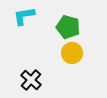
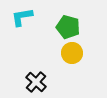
cyan L-shape: moved 2 px left, 1 px down
black cross: moved 5 px right, 2 px down
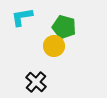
green pentagon: moved 4 px left
yellow circle: moved 18 px left, 7 px up
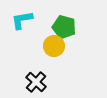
cyan L-shape: moved 3 px down
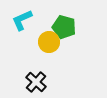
cyan L-shape: rotated 15 degrees counterclockwise
yellow circle: moved 5 px left, 4 px up
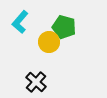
cyan L-shape: moved 2 px left, 2 px down; rotated 25 degrees counterclockwise
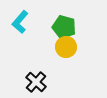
yellow circle: moved 17 px right, 5 px down
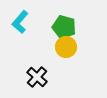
black cross: moved 1 px right, 5 px up
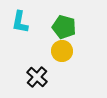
cyan L-shape: rotated 30 degrees counterclockwise
yellow circle: moved 4 px left, 4 px down
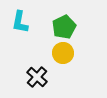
green pentagon: rotated 30 degrees clockwise
yellow circle: moved 1 px right, 2 px down
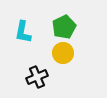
cyan L-shape: moved 3 px right, 10 px down
black cross: rotated 25 degrees clockwise
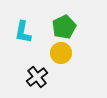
yellow circle: moved 2 px left
black cross: rotated 15 degrees counterclockwise
